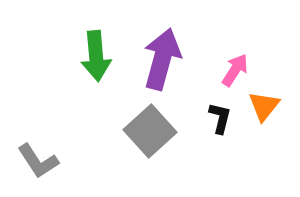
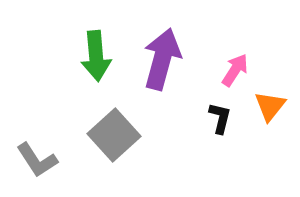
orange triangle: moved 6 px right
gray square: moved 36 px left, 4 px down
gray L-shape: moved 1 px left, 1 px up
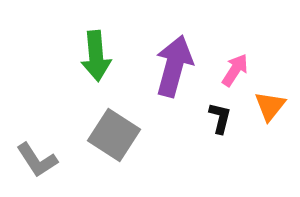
purple arrow: moved 12 px right, 7 px down
gray square: rotated 15 degrees counterclockwise
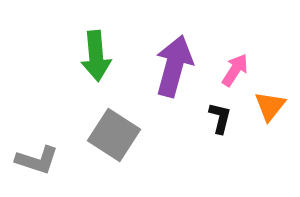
gray L-shape: rotated 39 degrees counterclockwise
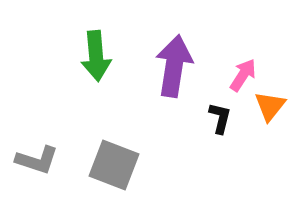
purple arrow: rotated 6 degrees counterclockwise
pink arrow: moved 8 px right, 5 px down
gray square: moved 30 px down; rotated 12 degrees counterclockwise
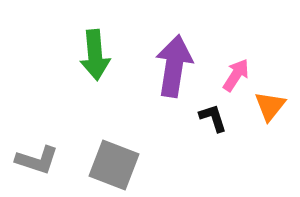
green arrow: moved 1 px left, 1 px up
pink arrow: moved 7 px left
black L-shape: moved 7 px left; rotated 32 degrees counterclockwise
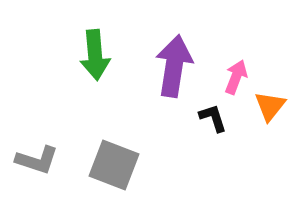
pink arrow: moved 2 px down; rotated 12 degrees counterclockwise
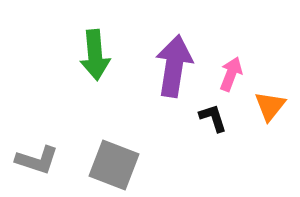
pink arrow: moved 5 px left, 3 px up
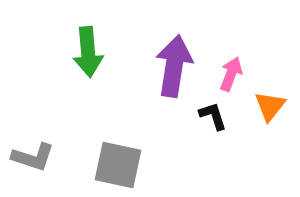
green arrow: moved 7 px left, 3 px up
black L-shape: moved 2 px up
gray L-shape: moved 4 px left, 3 px up
gray square: moved 4 px right; rotated 9 degrees counterclockwise
